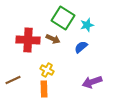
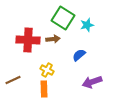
brown arrow: rotated 32 degrees counterclockwise
blue semicircle: moved 2 px left, 8 px down
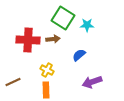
cyan star: rotated 16 degrees clockwise
brown line: moved 2 px down
orange rectangle: moved 2 px right, 1 px down
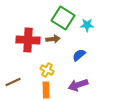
purple arrow: moved 14 px left, 3 px down
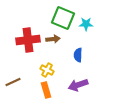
green square: rotated 10 degrees counterclockwise
cyan star: moved 1 px left, 1 px up
red cross: rotated 10 degrees counterclockwise
blue semicircle: moved 1 px left; rotated 48 degrees counterclockwise
orange rectangle: rotated 14 degrees counterclockwise
